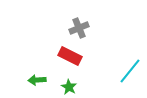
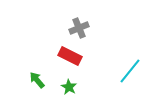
green arrow: rotated 54 degrees clockwise
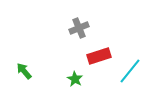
red rectangle: moved 29 px right; rotated 45 degrees counterclockwise
green arrow: moved 13 px left, 9 px up
green star: moved 6 px right, 8 px up
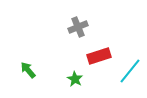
gray cross: moved 1 px left, 1 px up
green arrow: moved 4 px right, 1 px up
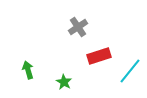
gray cross: rotated 12 degrees counterclockwise
green arrow: rotated 24 degrees clockwise
green star: moved 11 px left, 3 px down
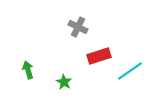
gray cross: rotated 30 degrees counterclockwise
cyan line: rotated 16 degrees clockwise
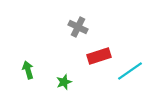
green star: rotated 21 degrees clockwise
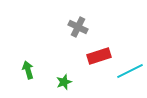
cyan line: rotated 8 degrees clockwise
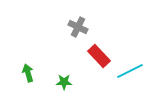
red rectangle: rotated 65 degrees clockwise
green arrow: moved 3 px down
green star: rotated 21 degrees clockwise
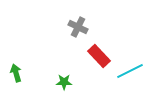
green arrow: moved 12 px left
